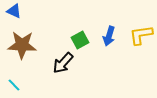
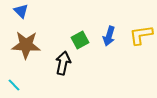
blue triangle: moved 7 px right; rotated 21 degrees clockwise
brown star: moved 4 px right
black arrow: rotated 150 degrees clockwise
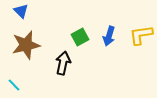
green square: moved 3 px up
brown star: rotated 16 degrees counterclockwise
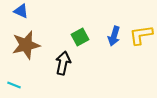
blue triangle: rotated 21 degrees counterclockwise
blue arrow: moved 5 px right
cyan line: rotated 24 degrees counterclockwise
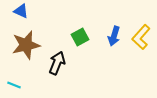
yellow L-shape: moved 2 px down; rotated 40 degrees counterclockwise
black arrow: moved 6 px left; rotated 10 degrees clockwise
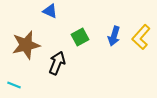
blue triangle: moved 29 px right
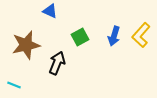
yellow L-shape: moved 2 px up
